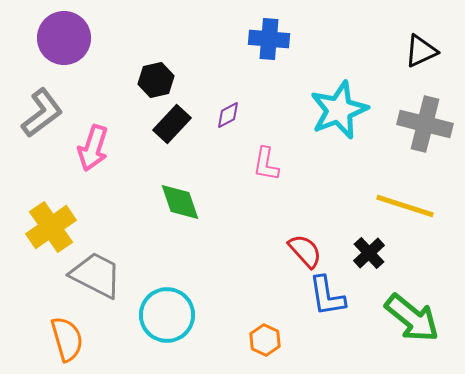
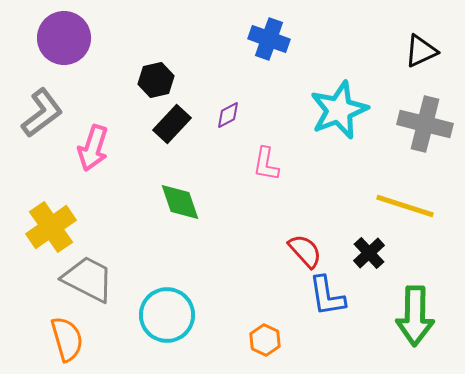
blue cross: rotated 15 degrees clockwise
gray trapezoid: moved 8 px left, 4 px down
green arrow: moved 3 px right, 2 px up; rotated 52 degrees clockwise
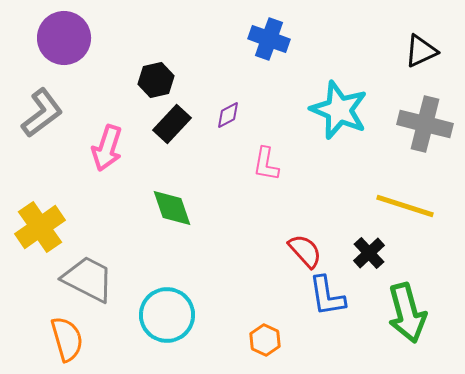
cyan star: rotated 28 degrees counterclockwise
pink arrow: moved 14 px right
green diamond: moved 8 px left, 6 px down
yellow cross: moved 11 px left
green arrow: moved 8 px left, 3 px up; rotated 16 degrees counterclockwise
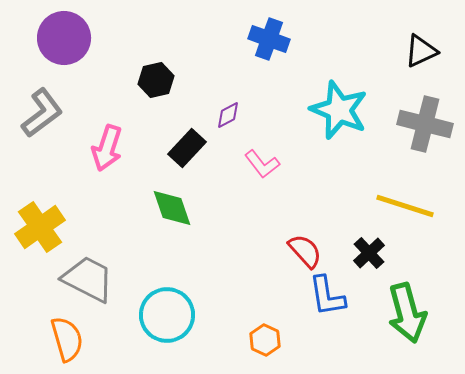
black rectangle: moved 15 px right, 24 px down
pink L-shape: moved 4 px left; rotated 48 degrees counterclockwise
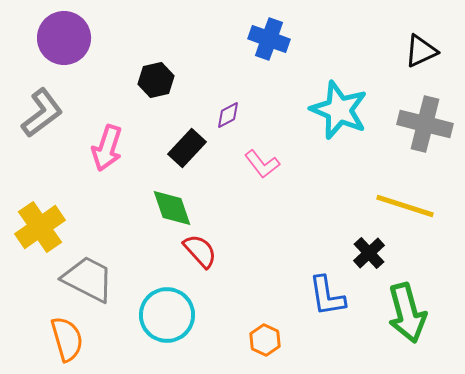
red semicircle: moved 105 px left
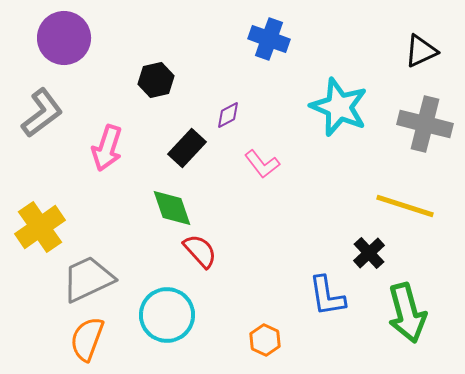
cyan star: moved 3 px up
gray trapezoid: rotated 52 degrees counterclockwise
orange semicircle: moved 20 px right; rotated 144 degrees counterclockwise
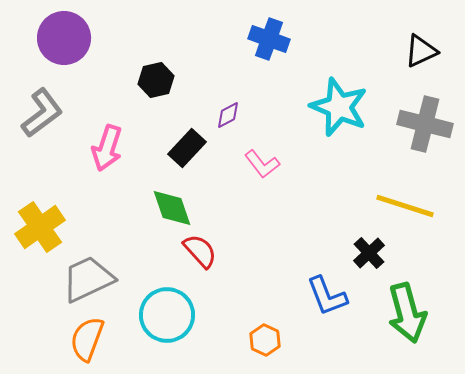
blue L-shape: rotated 12 degrees counterclockwise
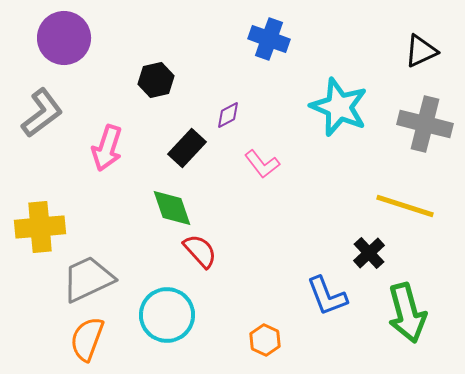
yellow cross: rotated 30 degrees clockwise
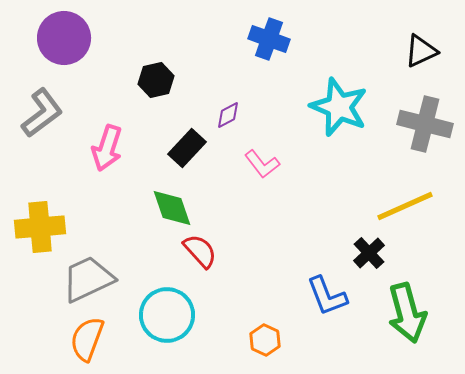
yellow line: rotated 42 degrees counterclockwise
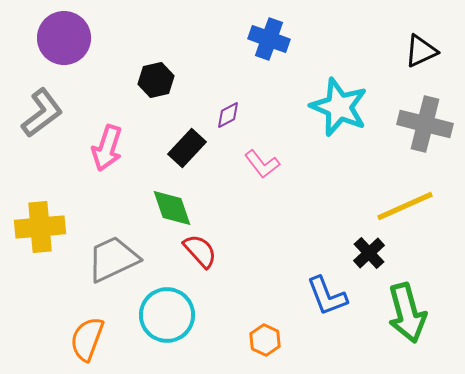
gray trapezoid: moved 25 px right, 20 px up
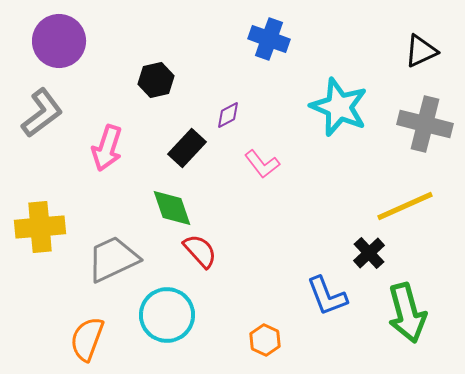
purple circle: moved 5 px left, 3 px down
